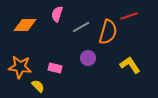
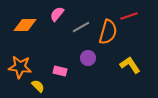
pink semicircle: rotated 21 degrees clockwise
pink rectangle: moved 5 px right, 3 px down
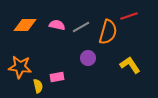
pink semicircle: moved 11 px down; rotated 63 degrees clockwise
pink rectangle: moved 3 px left, 6 px down; rotated 24 degrees counterclockwise
yellow semicircle: rotated 32 degrees clockwise
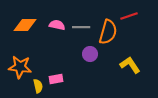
gray line: rotated 30 degrees clockwise
purple circle: moved 2 px right, 4 px up
pink rectangle: moved 1 px left, 2 px down
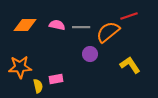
orange semicircle: rotated 145 degrees counterclockwise
orange star: rotated 10 degrees counterclockwise
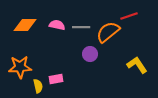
yellow L-shape: moved 7 px right
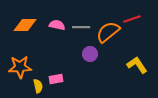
red line: moved 3 px right, 3 px down
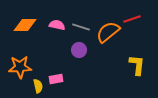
gray line: rotated 18 degrees clockwise
purple circle: moved 11 px left, 4 px up
yellow L-shape: rotated 40 degrees clockwise
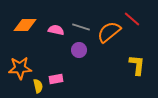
red line: rotated 60 degrees clockwise
pink semicircle: moved 1 px left, 5 px down
orange semicircle: moved 1 px right
orange star: moved 1 px down
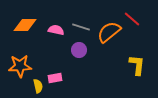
orange star: moved 2 px up
pink rectangle: moved 1 px left, 1 px up
